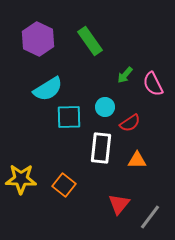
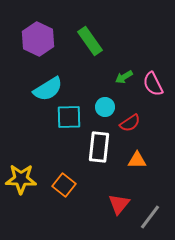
green arrow: moved 1 px left, 2 px down; rotated 18 degrees clockwise
white rectangle: moved 2 px left, 1 px up
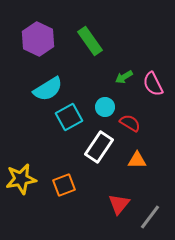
cyan square: rotated 28 degrees counterclockwise
red semicircle: rotated 115 degrees counterclockwise
white rectangle: rotated 28 degrees clockwise
yellow star: rotated 12 degrees counterclockwise
orange square: rotated 30 degrees clockwise
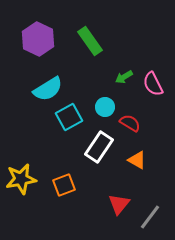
orange triangle: rotated 30 degrees clockwise
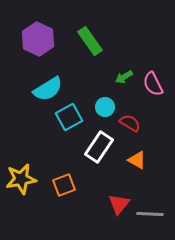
gray line: moved 3 px up; rotated 56 degrees clockwise
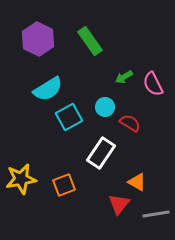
white rectangle: moved 2 px right, 6 px down
orange triangle: moved 22 px down
gray line: moved 6 px right; rotated 12 degrees counterclockwise
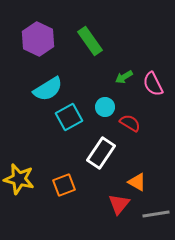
yellow star: moved 2 px left; rotated 24 degrees clockwise
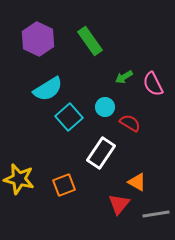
cyan square: rotated 12 degrees counterclockwise
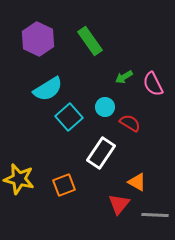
gray line: moved 1 px left, 1 px down; rotated 12 degrees clockwise
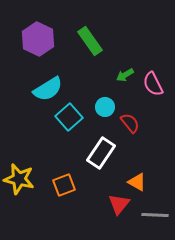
green arrow: moved 1 px right, 2 px up
red semicircle: rotated 20 degrees clockwise
